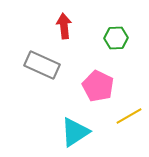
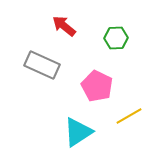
red arrow: rotated 45 degrees counterclockwise
pink pentagon: moved 1 px left
cyan triangle: moved 3 px right
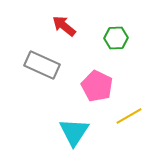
cyan triangle: moved 4 px left; rotated 24 degrees counterclockwise
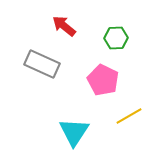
gray rectangle: moved 1 px up
pink pentagon: moved 6 px right, 6 px up
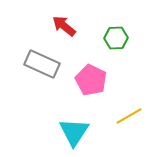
pink pentagon: moved 12 px left
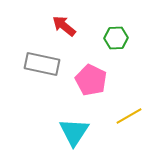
gray rectangle: rotated 12 degrees counterclockwise
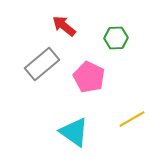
gray rectangle: rotated 52 degrees counterclockwise
pink pentagon: moved 2 px left, 3 px up
yellow line: moved 3 px right, 3 px down
cyan triangle: rotated 28 degrees counterclockwise
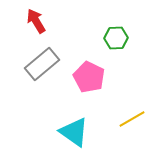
red arrow: moved 28 px left, 5 px up; rotated 20 degrees clockwise
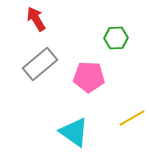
red arrow: moved 2 px up
gray rectangle: moved 2 px left
pink pentagon: rotated 24 degrees counterclockwise
yellow line: moved 1 px up
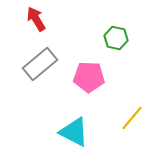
green hexagon: rotated 15 degrees clockwise
yellow line: rotated 20 degrees counterclockwise
cyan triangle: rotated 8 degrees counterclockwise
